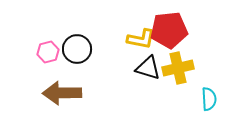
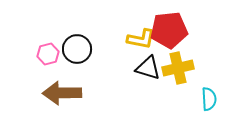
pink hexagon: moved 2 px down
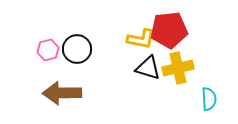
pink hexagon: moved 4 px up
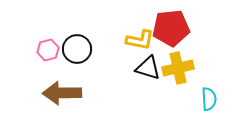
red pentagon: moved 2 px right, 2 px up
yellow L-shape: moved 1 px left, 1 px down
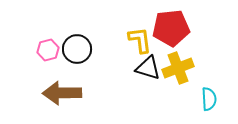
yellow L-shape: rotated 108 degrees counterclockwise
yellow cross: rotated 8 degrees counterclockwise
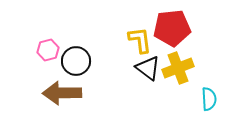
red pentagon: moved 1 px right
black circle: moved 1 px left, 12 px down
black triangle: rotated 20 degrees clockwise
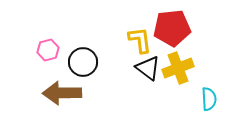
black circle: moved 7 px right, 1 px down
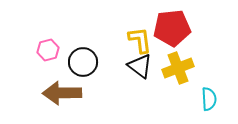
black triangle: moved 8 px left, 2 px up
